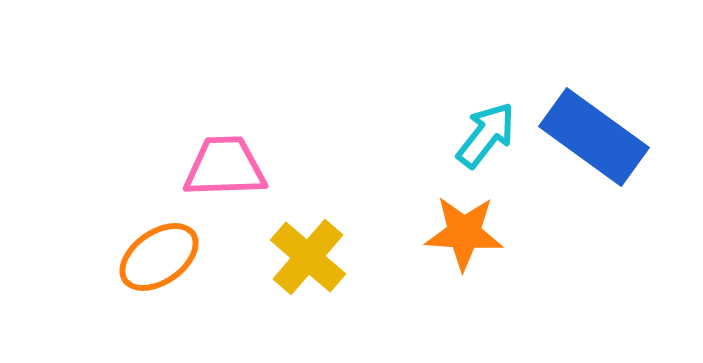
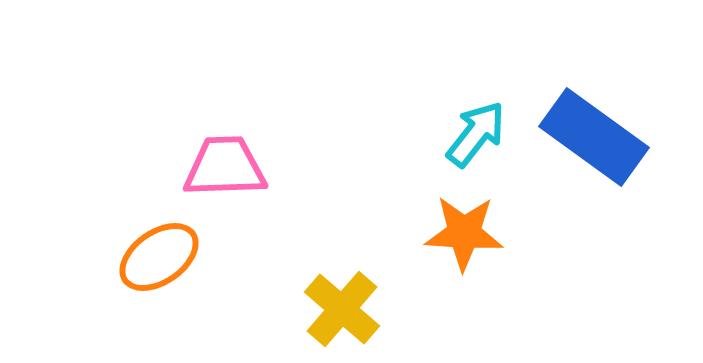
cyan arrow: moved 10 px left, 1 px up
yellow cross: moved 34 px right, 52 px down
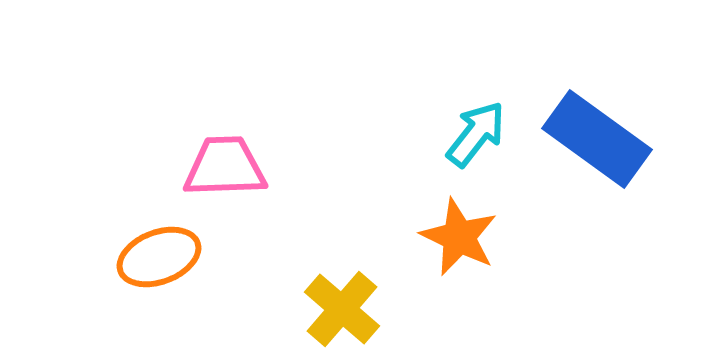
blue rectangle: moved 3 px right, 2 px down
orange star: moved 5 px left, 4 px down; rotated 22 degrees clockwise
orange ellipse: rotated 14 degrees clockwise
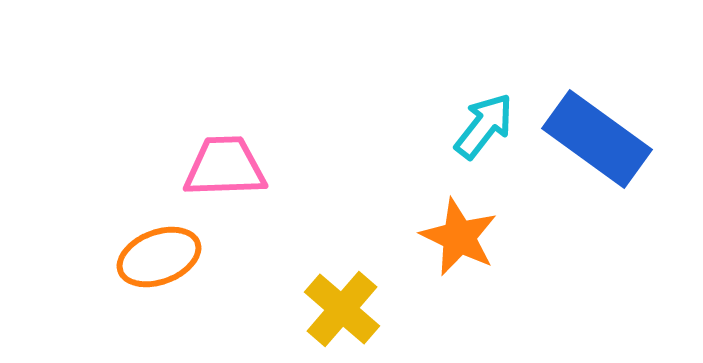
cyan arrow: moved 8 px right, 8 px up
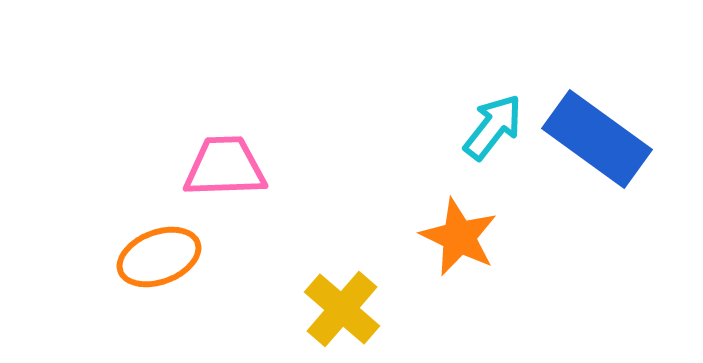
cyan arrow: moved 9 px right, 1 px down
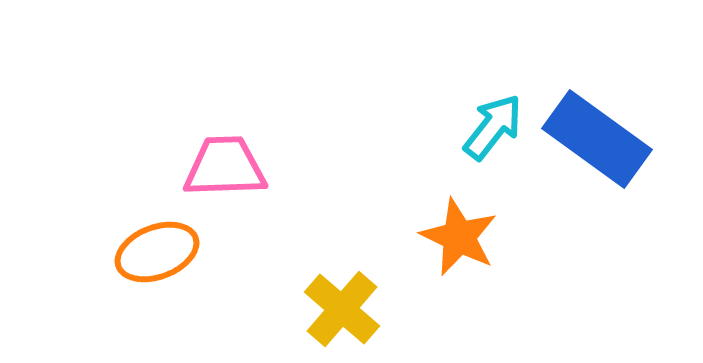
orange ellipse: moved 2 px left, 5 px up
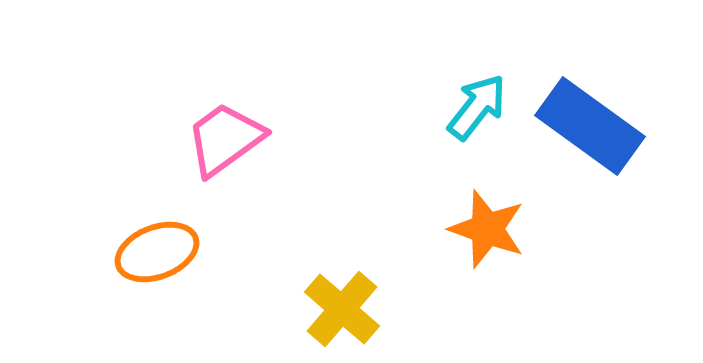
cyan arrow: moved 16 px left, 20 px up
blue rectangle: moved 7 px left, 13 px up
pink trapezoid: moved 28 px up; rotated 34 degrees counterclockwise
orange star: moved 28 px right, 8 px up; rotated 6 degrees counterclockwise
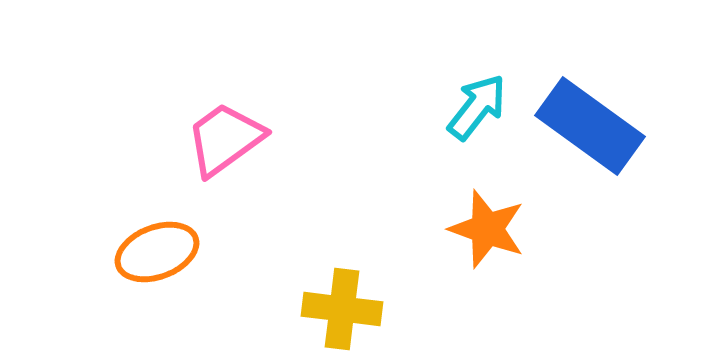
yellow cross: rotated 34 degrees counterclockwise
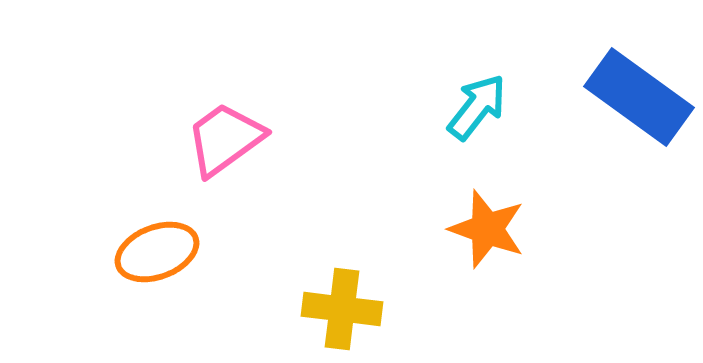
blue rectangle: moved 49 px right, 29 px up
